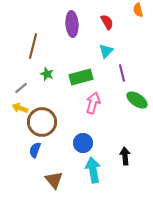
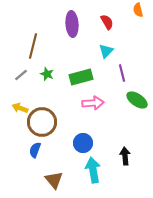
gray line: moved 13 px up
pink arrow: rotated 70 degrees clockwise
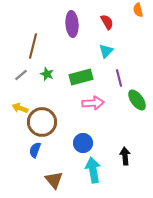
purple line: moved 3 px left, 5 px down
green ellipse: rotated 20 degrees clockwise
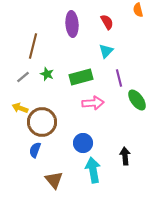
gray line: moved 2 px right, 2 px down
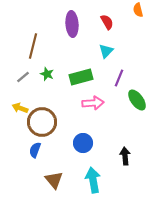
purple line: rotated 36 degrees clockwise
cyan arrow: moved 10 px down
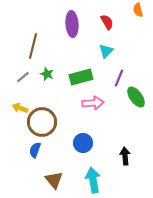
green ellipse: moved 1 px left, 3 px up
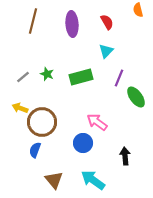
brown line: moved 25 px up
pink arrow: moved 4 px right, 19 px down; rotated 140 degrees counterclockwise
cyan arrow: rotated 45 degrees counterclockwise
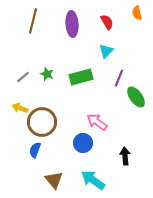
orange semicircle: moved 1 px left, 3 px down
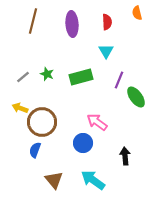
red semicircle: rotated 28 degrees clockwise
cyan triangle: rotated 14 degrees counterclockwise
purple line: moved 2 px down
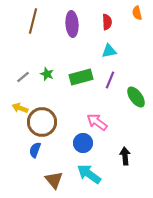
cyan triangle: moved 3 px right; rotated 49 degrees clockwise
purple line: moved 9 px left
cyan arrow: moved 4 px left, 6 px up
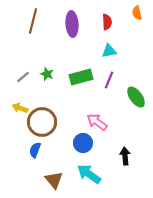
purple line: moved 1 px left
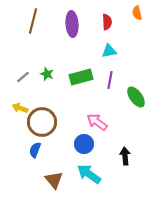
purple line: moved 1 px right; rotated 12 degrees counterclockwise
blue circle: moved 1 px right, 1 px down
